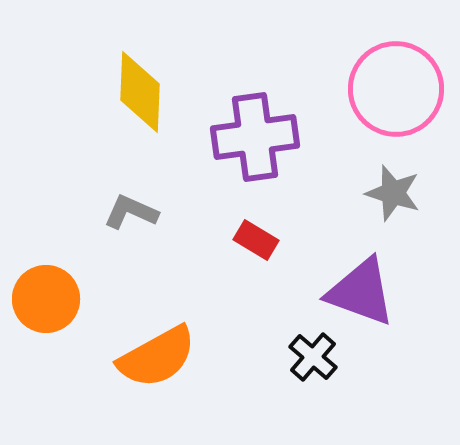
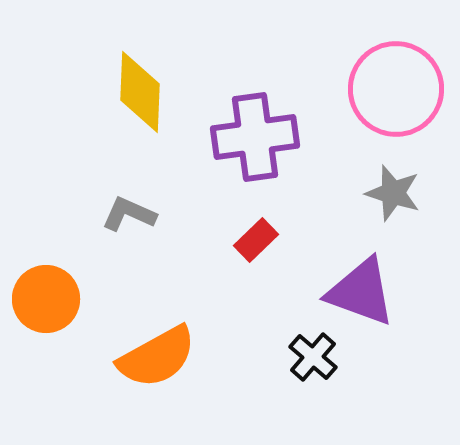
gray L-shape: moved 2 px left, 2 px down
red rectangle: rotated 75 degrees counterclockwise
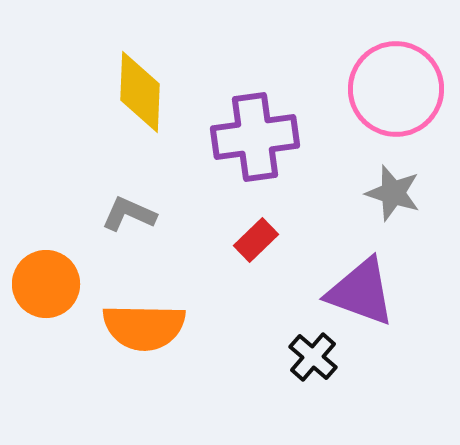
orange circle: moved 15 px up
orange semicircle: moved 13 px left, 30 px up; rotated 30 degrees clockwise
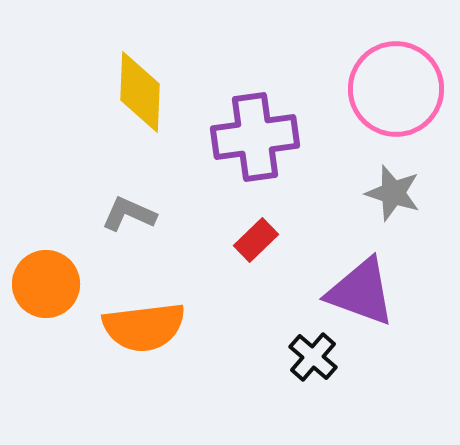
orange semicircle: rotated 8 degrees counterclockwise
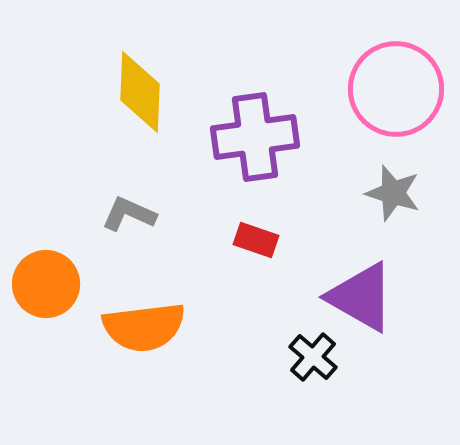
red rectangle: rotated 63 degrees clockwise
purple triangle: moved 5 px down; rotated 10 degrees clockwise
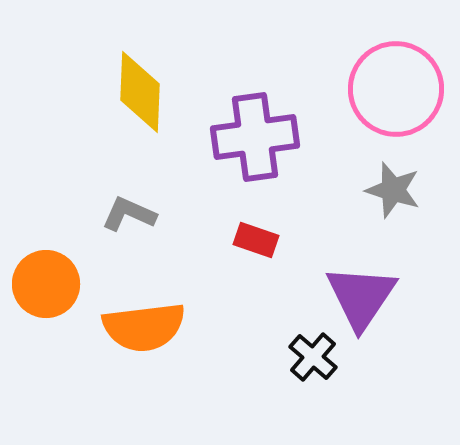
gray star: moved 3 px up
purple triangle: rotated 34 degrees clockwise
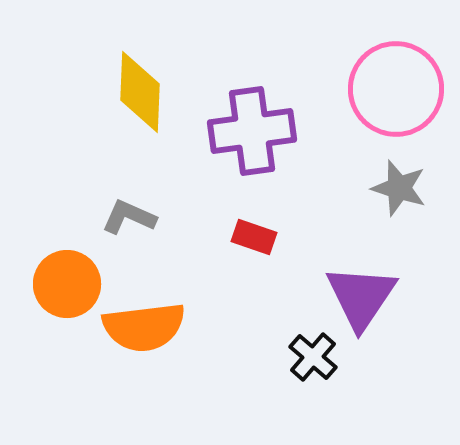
purple cross: moved 3 px left, 6 px up
gray star: moved 6 px right, 2 px up
gray L-shape: moved 3 px down
red rectangle: moved 2 px left, 3 px up
orange circle: moved 21 px right
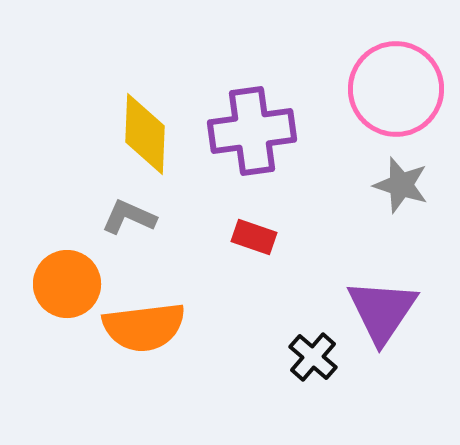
yellow diamond: moved 5 px right, 42 px down
gray star: moved 2 px right, 3 px up
purple triangle: moved 21 px right, 14 px down
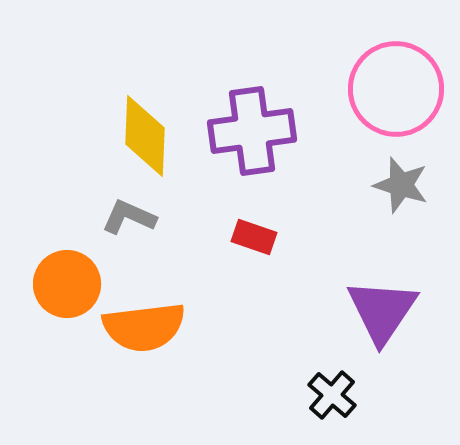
yellow diamond: moved 2 px down
black cross: moved 19 px right, 38 px down
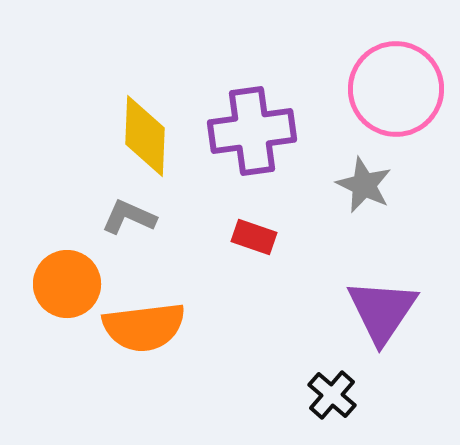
gray star: moved 37 px left; rotated 8 degrees clockwise
